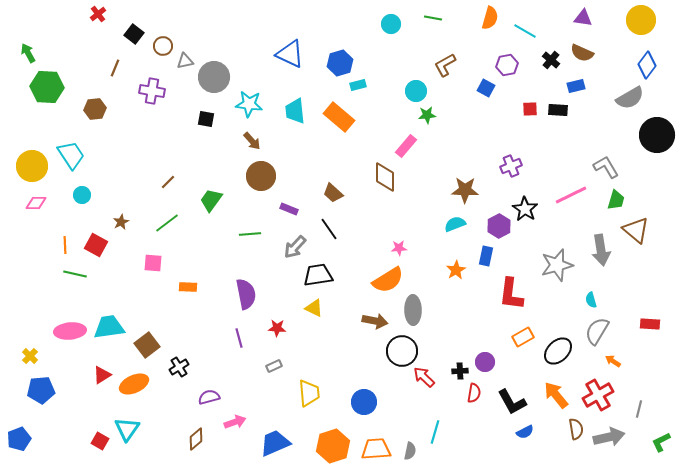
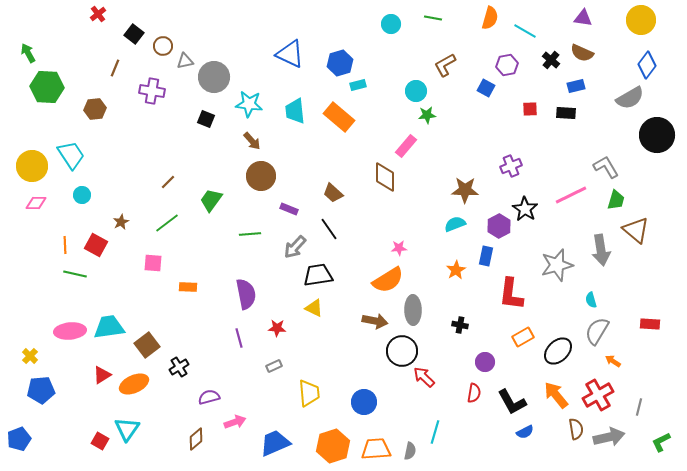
black rectangle at (558, 110): moved 8 px right, 3 px down
black square at (206, 119): rotated 12 degrees clockwise
black cross at (460, 371): moved 46 px up; rotated 14 degrees clockwise
gray line at (639, 409): moved 2 px up
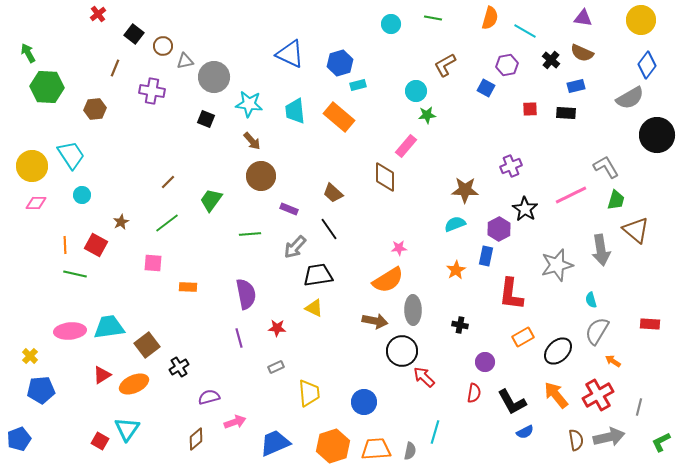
purple hexagon at (499, 226): moved 3 px down
gray rectangle at (274, 366): moved 2 px right, 1 px down
brown semicircle at (576, 429): moved 11 px down
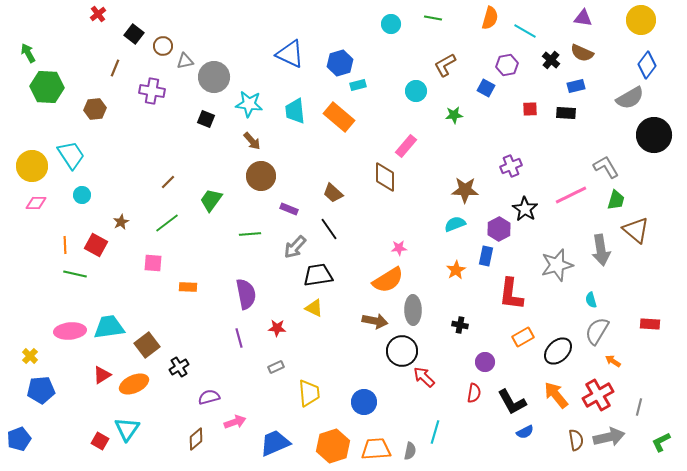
green star at (427, 115): moved 27 px right
black circle at (657, 135): moved 3 px left
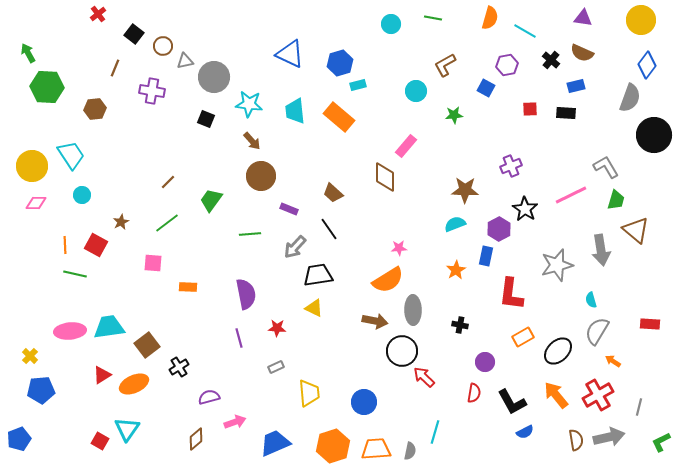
gray semicircle at (630, 98): rotated 40 degrees counterclockwise
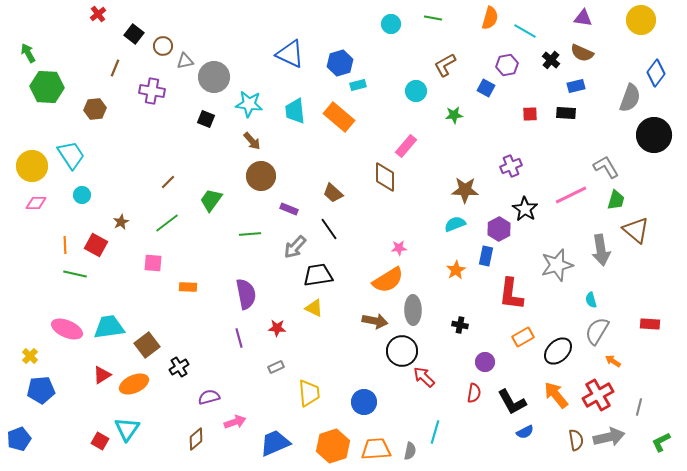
blue diamond at (647, 65): moved 9 px right, 8 px down
red square at (530, 109): moved 5 px down
pink ellipse at (70, 331): moved 3 px left, 2 px up; rotated 28 degrees clockwise
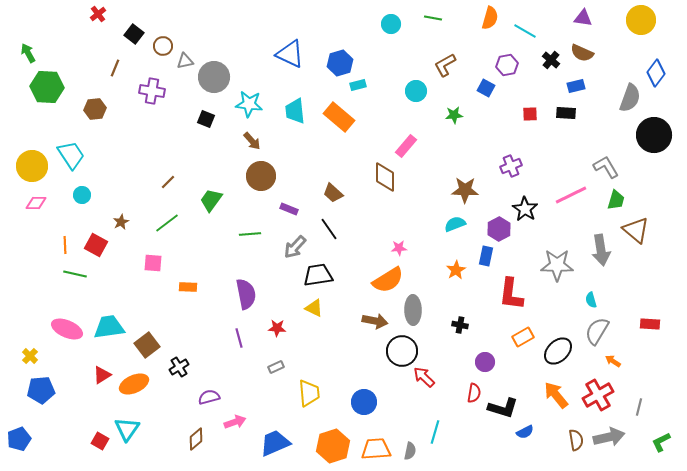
gray star at (557, 265): rotated 16 degrees clockwise
black L-shape at (512, 402): moved 9 px left, 6 px down; rotated 44 degrees counterclockwise
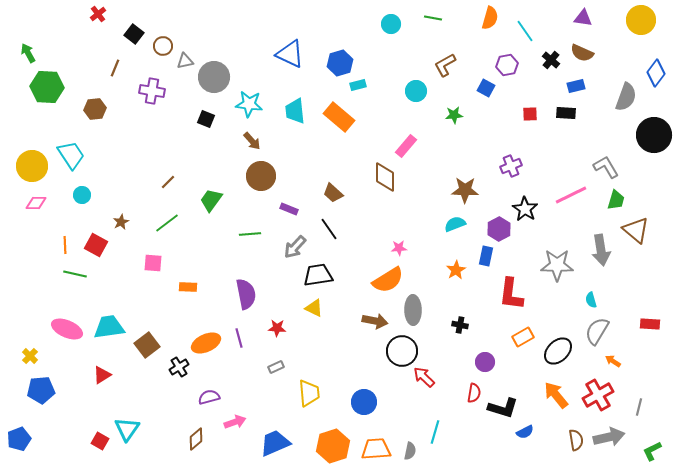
cyan line at (525, 31): rotated 25 degrees clockwise
gray semicircle at (630, 98): moved 4 px left, 1 px up
orange ellipse at (134, 384): moved 72 px right, 41 px up
green L-shape at (661, 442): moved 9 px left, 9 px down
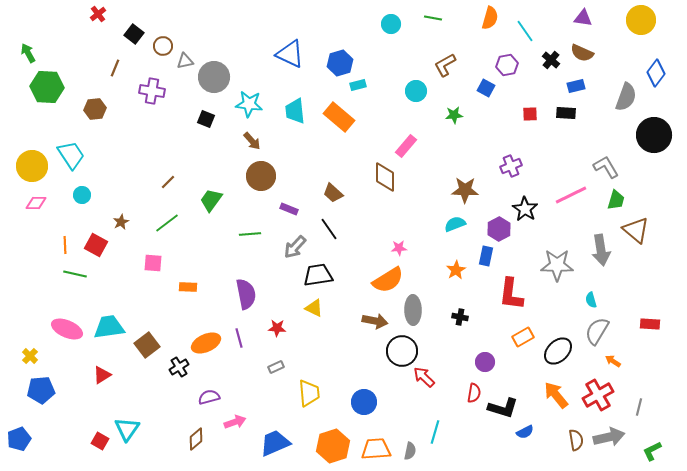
black cross at (460, 325): moved 8 px up
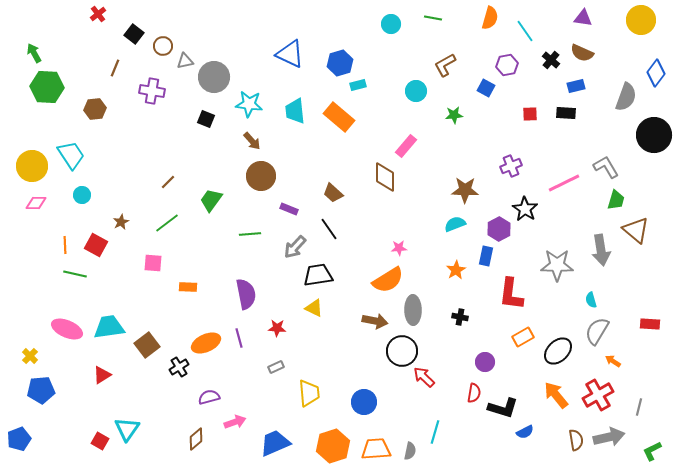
green arrow at (28, 53): moved 6 px right
pink line at (571, 195): moved 7 px left, 12 px up
